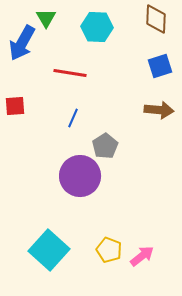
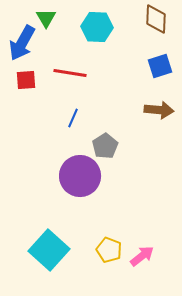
red square: moved 11 px right, 26 px up
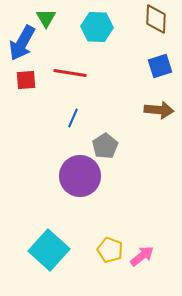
yellow pentagon: moved 1 px right
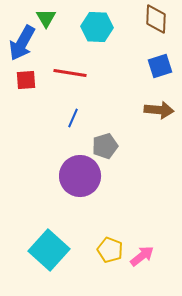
gray pentagon: rotated 15 degrees clockwise
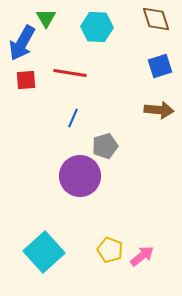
brown diamond: rotated 20 degrees counterclockwise
cyan square: moved 5 px left, 2 px down; rotated 6 degrees clockwise
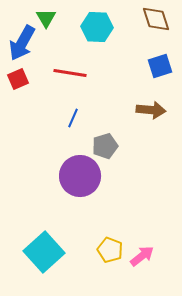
red square: moved 8 px left, 1 px up; rotated 20 degrees counterclockwise
brown arrow: moved 8 px left
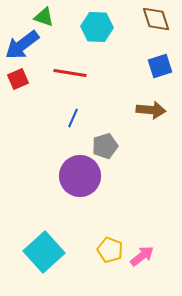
green triangle: moved 2 px left, 1 px up; rotated 40 degrees counterclockwise
blue arrow: moved 2 px down; rotated 24 degrees clockwise
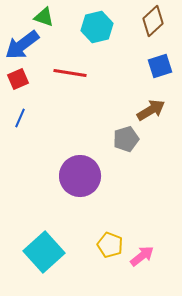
brown diamond: moved 3 px left, 2 px down; rotated 64 degrees clockwise
cyan hexagon: rotated 16 degrees counterclockwise
brown arrow: rotated 36 degrees counterclockwise
blue line: moved 53 px left
gray pentagon: moved 21 px right, 7 px up
yellow pentagon: moved 5 px up
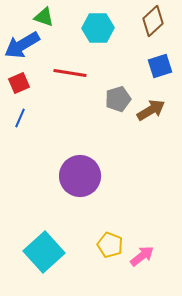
cyan hexagon: moved 1 px right, 1 px down; rotated 12 degrees clockwise
blue arrow: rotated 6 degrees clockwise
red square: moved 1 px right, 4 px down
gray pentagon: moved 8 px left, 40 px up
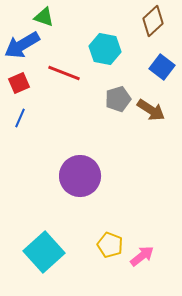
cyan hexagon: moved 7 px right, 21 px down; rotated 12 degrees clockwise
blue square: moved 2 px right, 1 px down; rotated 35 degrees counterclockwise
red line: moved 6 px left; rotated 12 degrees clockwise
brown arrow: rotated 64 degrees clockwise
